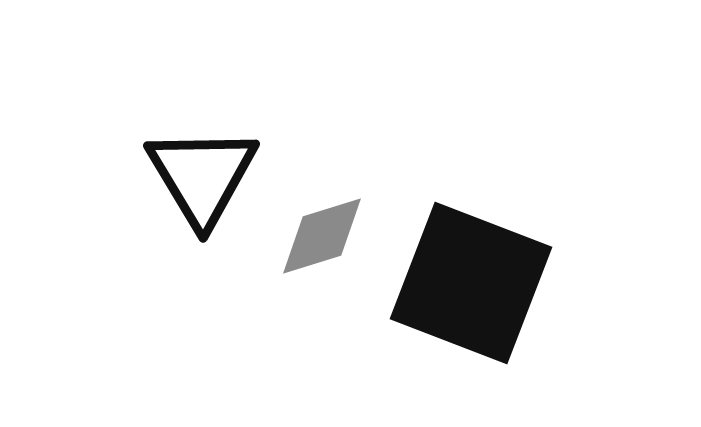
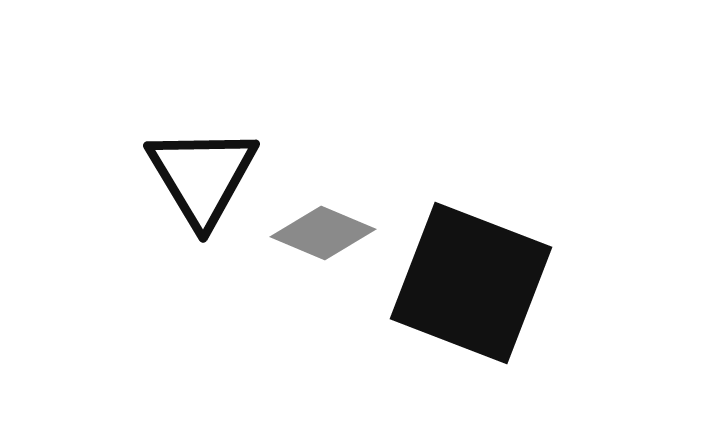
gray diamond: moved 1 px right, 3 px up; rotated 40 degrees clockwise
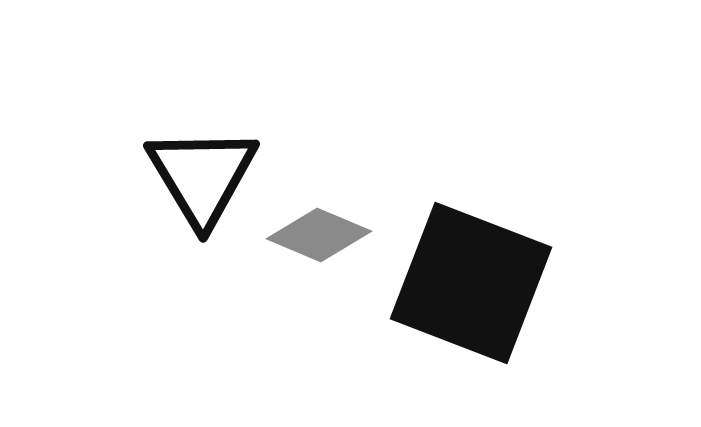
gray diamond: moved 4 px left, 2 px down
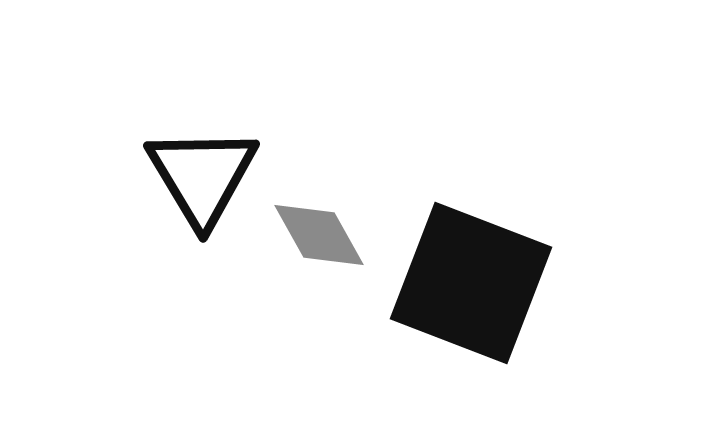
gray diamond: rotated 38 degrees clockwise
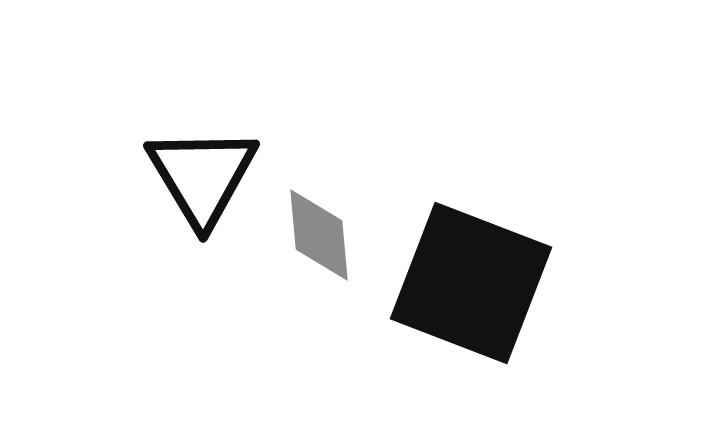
gray diamond: rotated 24 degrees clockwise
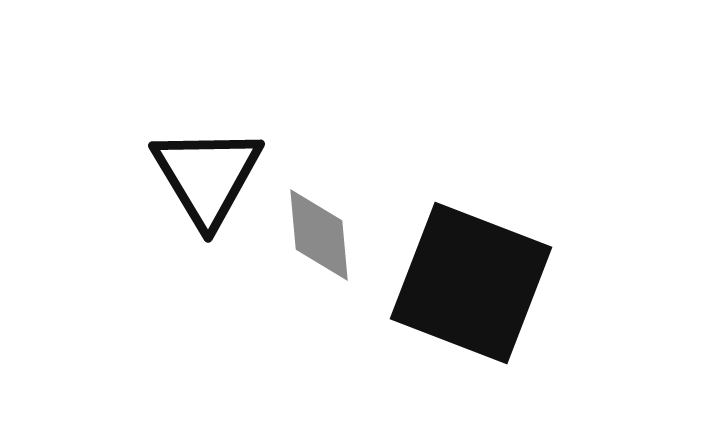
black triangle: moved 5 px right
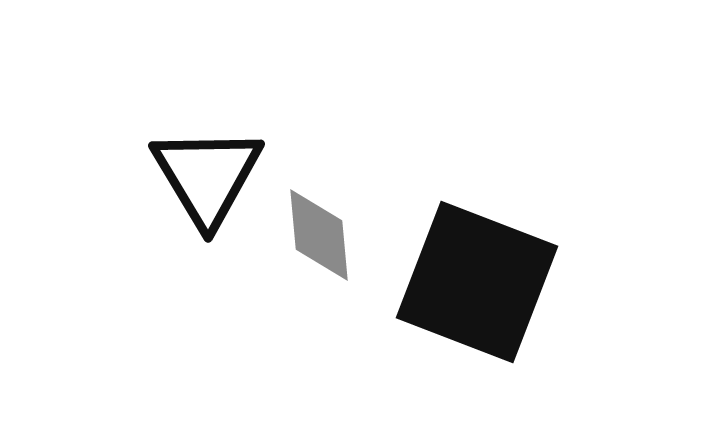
black square: moved 6 px right, 1 px up
